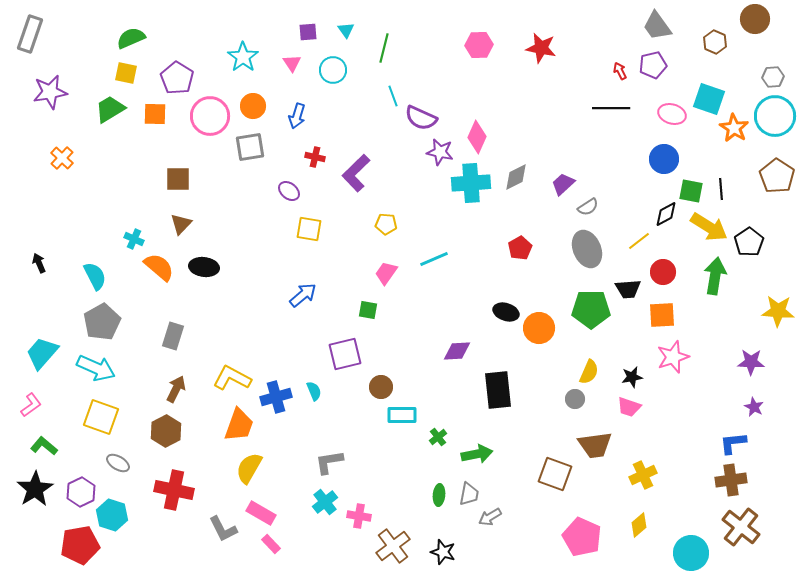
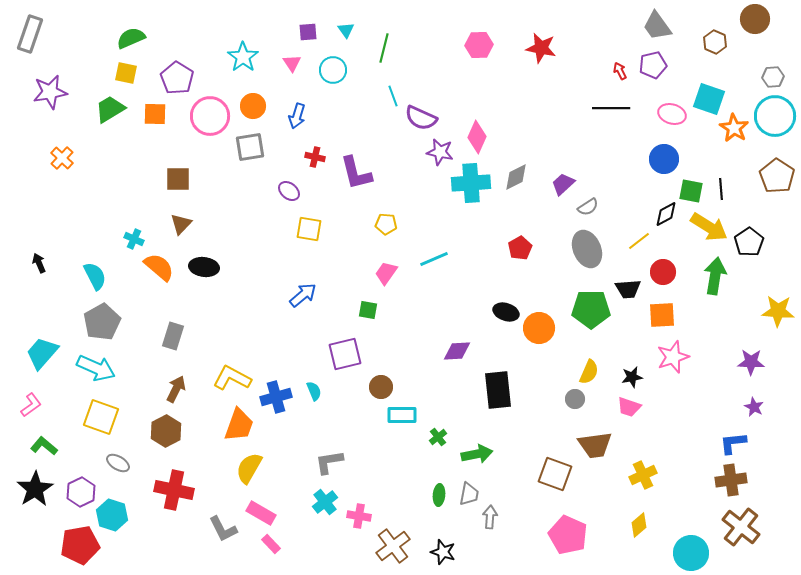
purple L-shape at (356, 173): rotated 60 degrees counterclockwise
gray arrow at (490, 517): rotated 125 degrees clockwise
pink pentagon at (582, 537): moved 14 px left, 2 px up
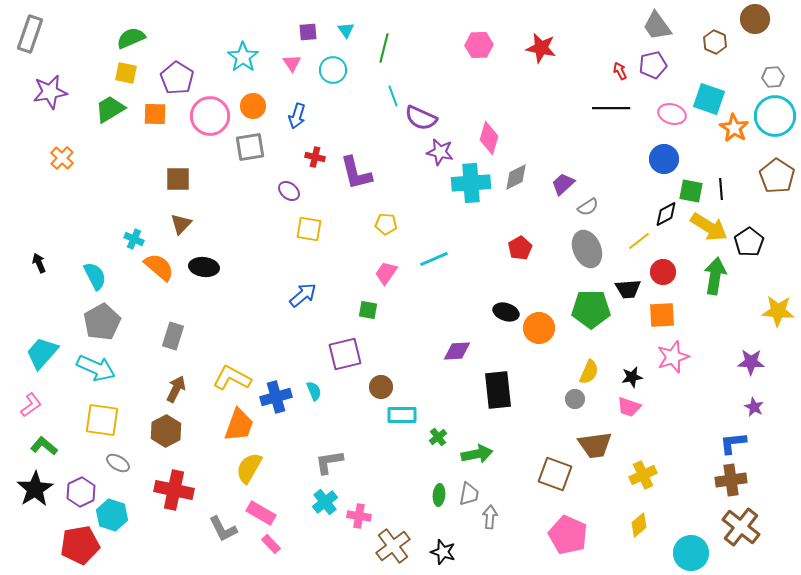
pink diamond at (477, 137): moved 12 px right, 1 px down; rotated 8 degrees counterclockwise
yellow square at (101, 417): moved 1 px right, 3 px down; rotated 12 degrees counterclockwise
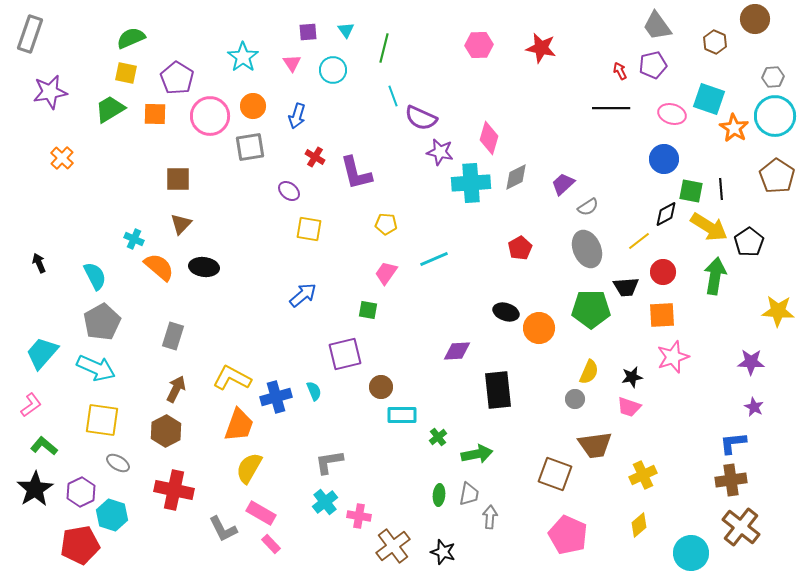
red cross at (315, 157): rotated 18 degrees clockwise
black trapezoid at (628, 289): moved 2 px left, 2 px up
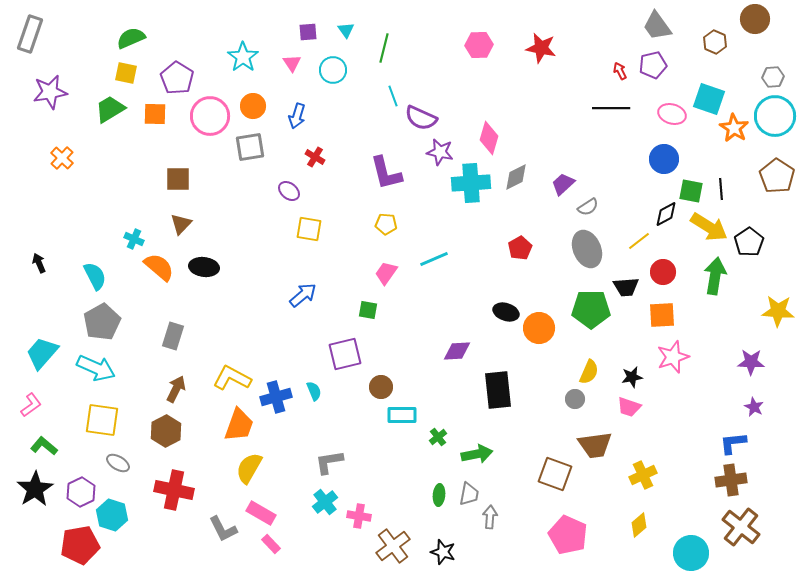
purple L-shape at (356, 173): moved 30 px right
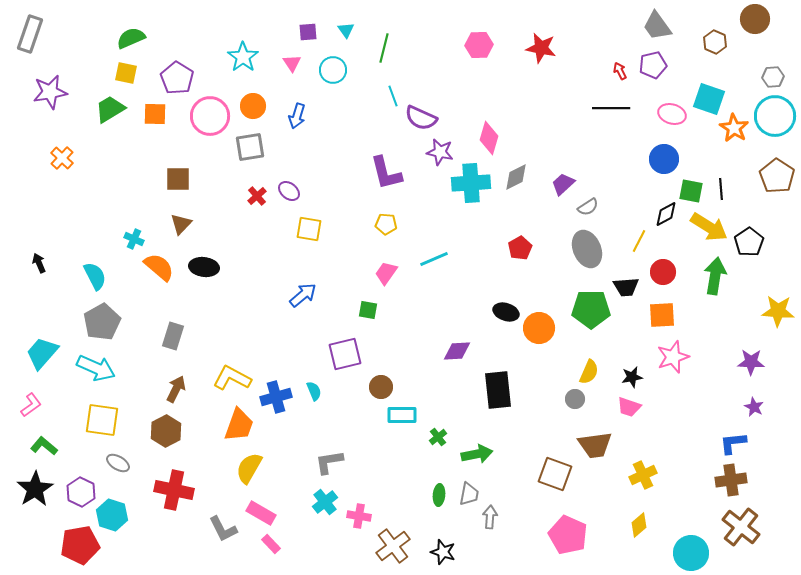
red cross at (315, 157): moved 58 px left, 39 px down; rotated 18 degrees clockwise
yellow line at (639, 241): rotated 25 degrees counterclockwise
purple hexagon at (81, 492): rotated 8 degrees counterclockwise
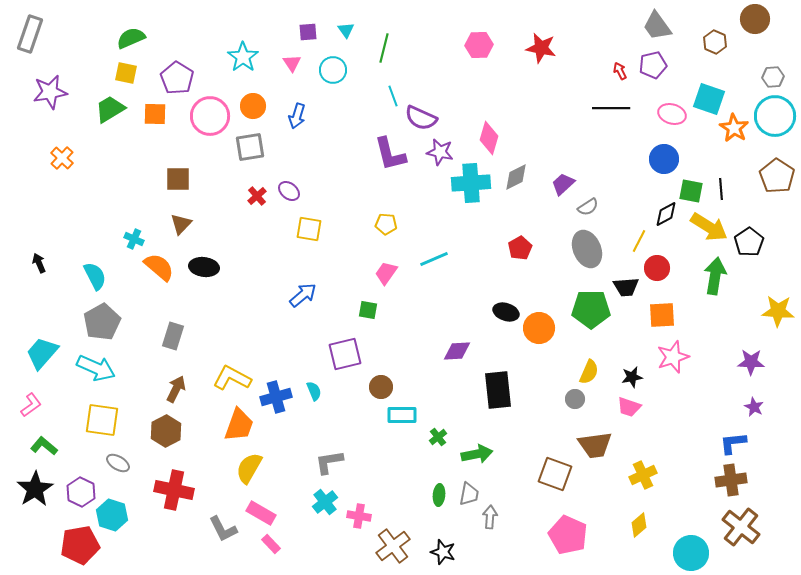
purple L-shape at (386, 173): moved 4 px right, 19 px up
red circle at (663, 272): moved 6 px left, 4 px up
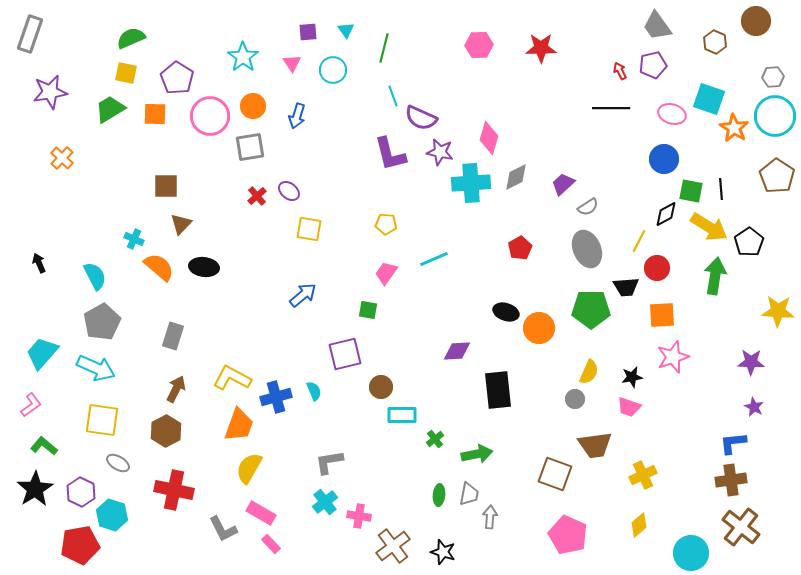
brown circle at (755, 19): moved 1 px right, 2 px down
red star at (541, 48): rotated 12 degrees counterclockwise
brown square at (178, 179): moved 12 px left, 7 px down
green cross at (438, 437): moved 3 px left, 2 px down
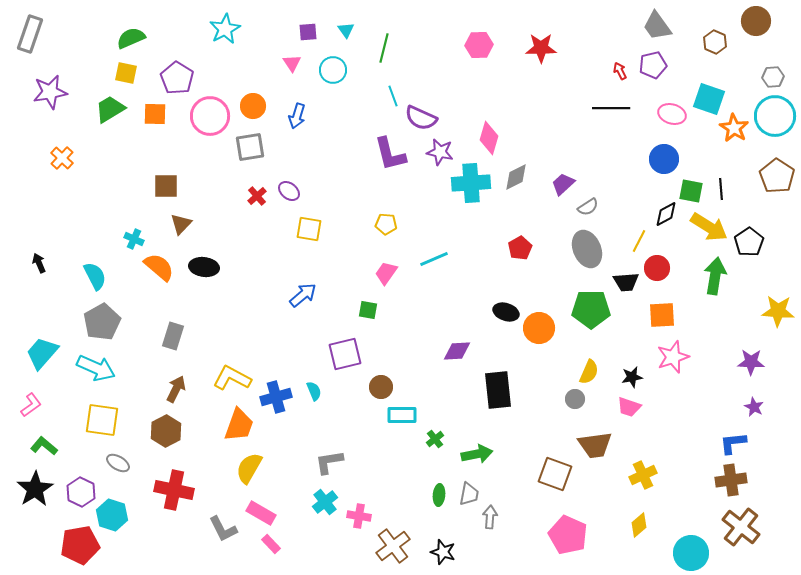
cyan star at (243, 57): moved 18 px left, 28 px up; rotated 8 degrees clockwise
black trapezoid at (626, 287): moved 5 px up
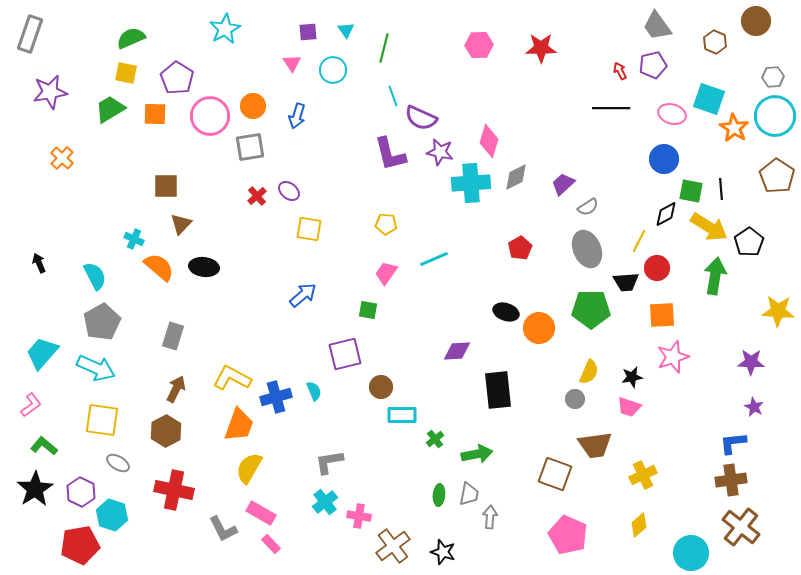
pink diamond at (489, 138): moved 3 px down
